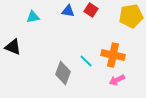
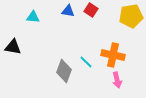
cyan triangle: rotated 16 degrees clockwise
black triangle: rotated 12 degrees counterclockwise
cyan line: moved 1 px down
gray diamond: moved 1 px right, 2 px up
pink arrow: rotated 77 degrees counterclockwise
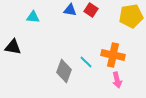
blue triangle: moved 2 px right, 1 px up
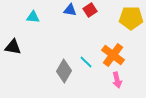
red square: moved 1 px left; rotated 24 degrees clockwise
yellow pentagon: moved 2 px down; rotated 10 degrees clockwise
orange cross: rotated 25 degrees clockwise
gray diamond: rotated 10 degrees clockwise
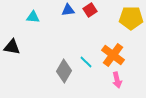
blue triangle: moved 2 px left; rotated 16 degrees counterclockwise
black triangle: moved 1 px left
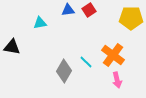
red square: moved 1 px left
cyan triangle: moved 7 px right, 6 px down; rotated 16 degrees counterclockwise
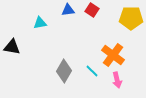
red square: moved 3 px right; rotated 24 degrees counterclockwise
cyan line: moved 6 px right, 9 px down
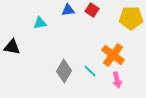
cyan line: moved 2 px left
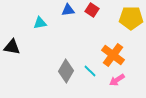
gray diamond: moved 2 px right
pink arrow: rotated 70 degrees clockwise
